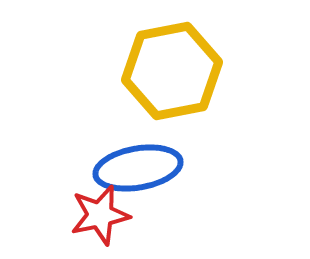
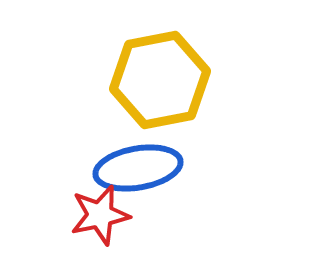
yellow hexagon: moved 12 px left, 9 px down
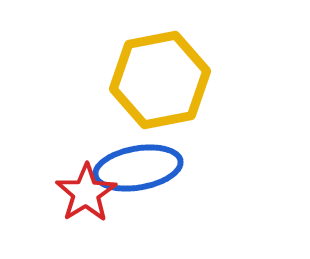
red star: moved 14 px left, 22 px up; rotated 20 degrees counterclockwise
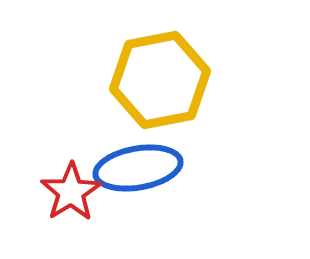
red star: moved 15 px left, 1 px up
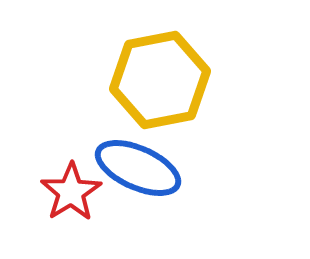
blue ellipse: rotated 34 degrees clockwise
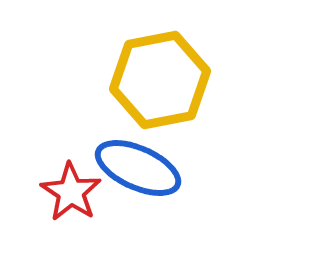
red star: rotated 6 degrees counterclockwise
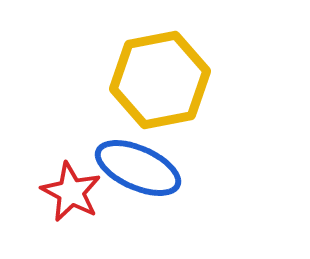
red star: rotated 6 degrees counterclockwise
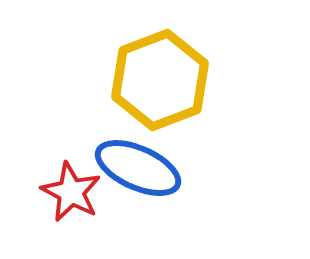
yellow hexagon: rotated 10 degrees counterclockwise
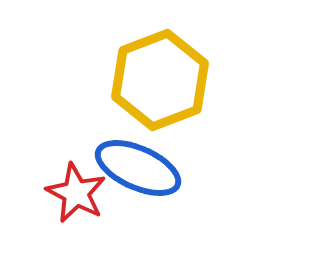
red star: moved 5 px right, 1 px down
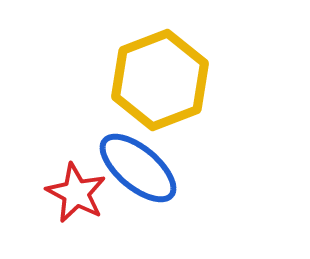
blue ellipse: rotated 16 degrees clockwise
